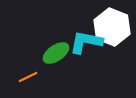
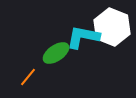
cyan L-shape: moved 3 px left, 5 px up
orange line: rotated 24 degrees counterclockwise
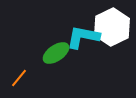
white hexagon: rotated 12 degrees clockwise
orange line: moved 9 px left, 1 px down
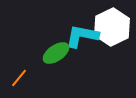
cyan L-shape: moved 1 px left, 1 px up
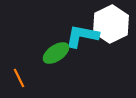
white hexagon: moved 1 px left, 3 px up
orange line: rotated 66 degrees counterclockwise
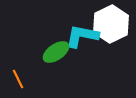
green ellipse: moved 1 px up
orange line: moved 1 px left, 1 px down
